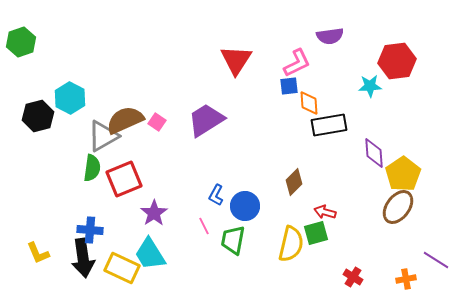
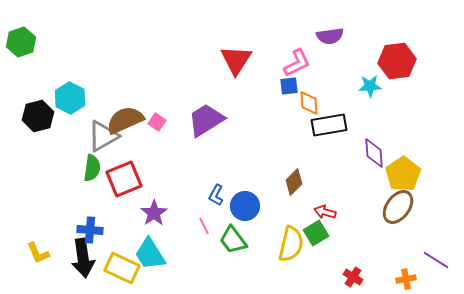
green square: rotated 15 degrees counterclockwise
green trapezoid: rotated 48 degrees counterclockwise
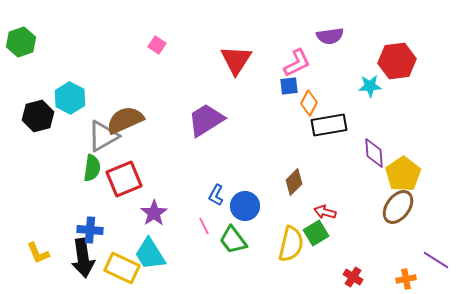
orange diamond: rotated 30 degrees clockwise
pink square: moved 77 px up
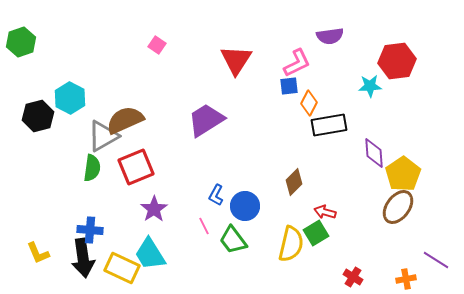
red square: moved 12 px right, 12 px up
purple star: moved 4 px up
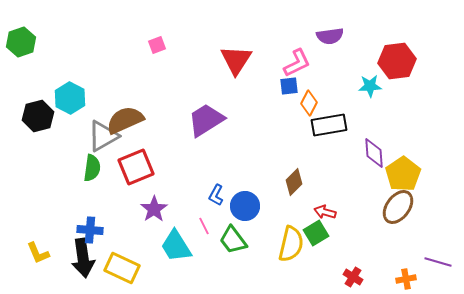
pink square: rotated 36 degrees clockwise
cyan trapezoid: moved 26 px right, 8 px up
purple line: moved 2 px right, 2 px down; rotated 16 degrees counterclockwise
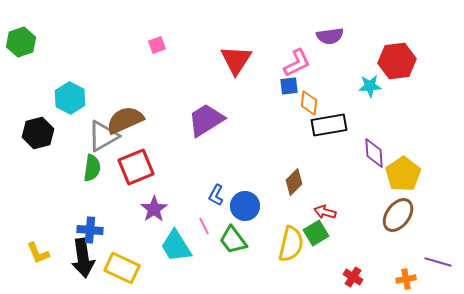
orange diamond: rotated 20 degrees counterclockwise
black hexagon: moved 17 px down
brown ellipse: moved 8 px down
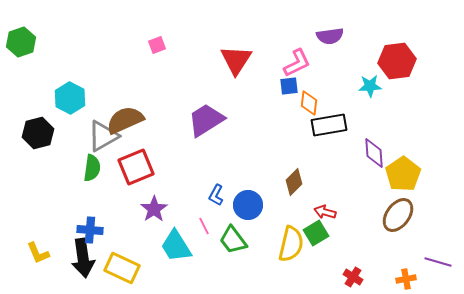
blue circle: moved 3 px right, 1 px up
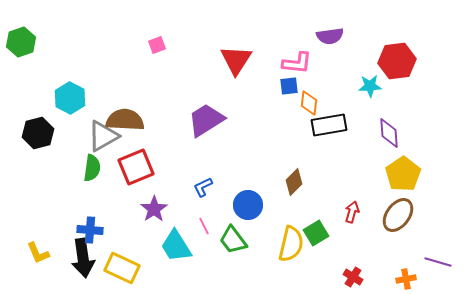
pink L-shape: rotated 32 degrees clockwise
brown semicircle: rotated 27 degrees clockwise
purple diamond: moved 15 px right, 20 px up
blue L-shape: moved 13 px left, 8 px up; rotated 35 degrees clockwise
red arrow: moved 27 px right; rotated 90 degrees clockwise
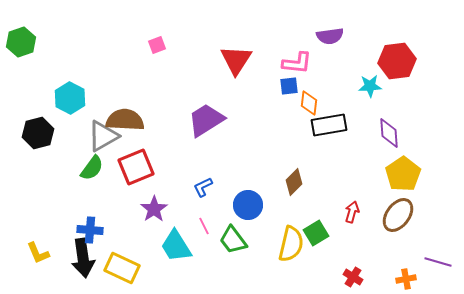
green semicircle: rotated 28 degrees clockwise
